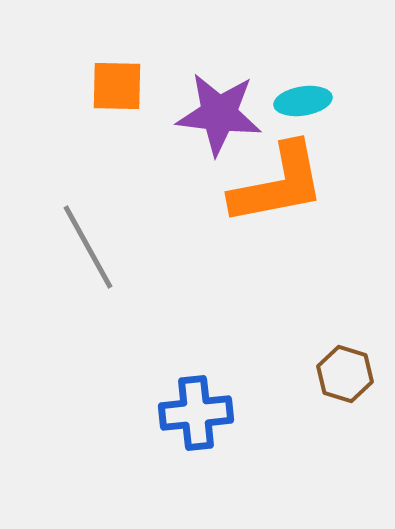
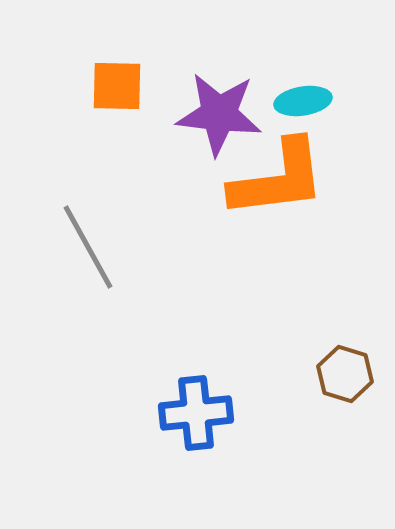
orange L-shape: moved 5 px up; rotated 4 degrees clockwise
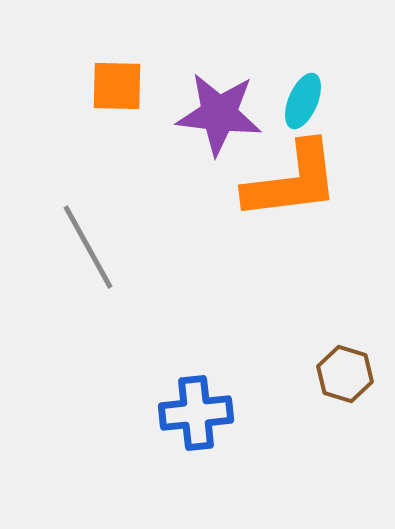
cyan ellipse: rotated 58 degrees counterclockwise
orange L-shape: moved 14 px right, 2 px down
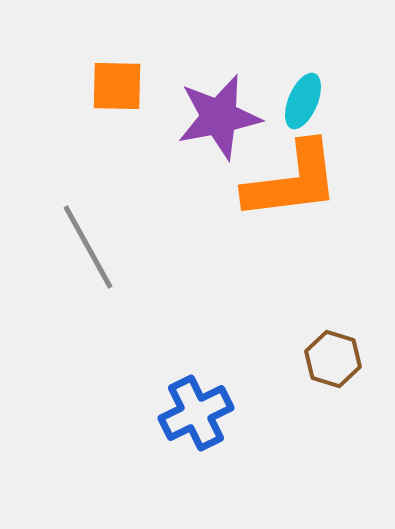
purple star: moved 3 px down; rotated 18 degrees counterclockwise
brown hexagon: moved 12 px left, 15 px up
blue cross: rotated 20 degrees counterclockwise
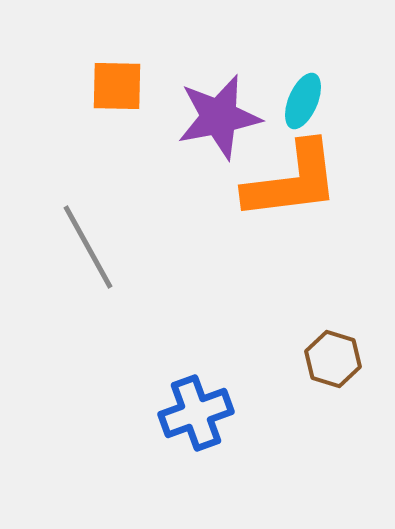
blue cross: rotated 6 degrees clockwise
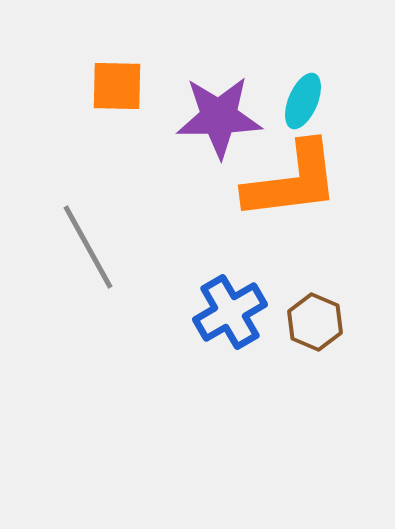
purple star: rotated 10 degrees clockwise
brown hexagon: moved 18 px left, 37 px up; rotated 6 degrees clockwise
blue cross: moved 34 px right, 101 px up; rotated 10 degrees counterclockwise
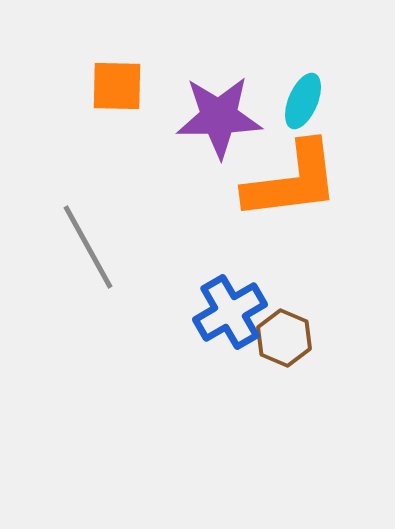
brown hexagon: moved 31 px left, 16 px down
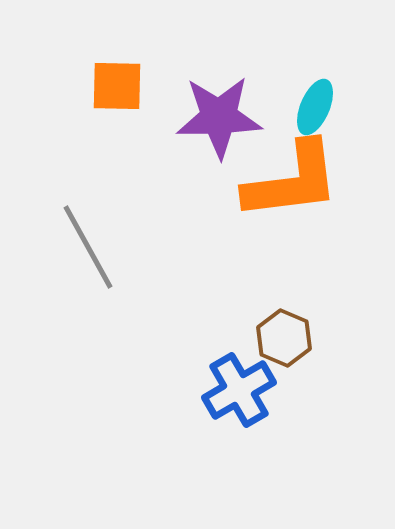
cyan ellipse: moved 12 px right, 6 px down
blue cross: moved 9 px right, 78 px down
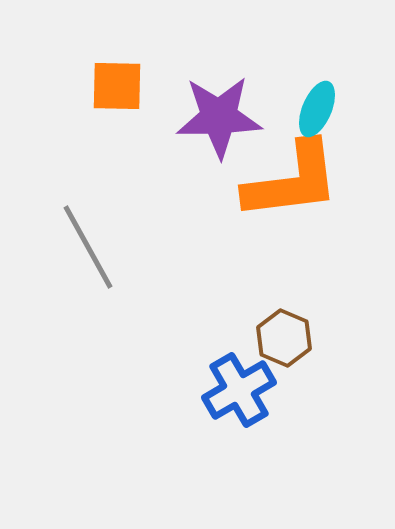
cyan ellipse: moved 2 px right, 2 px down
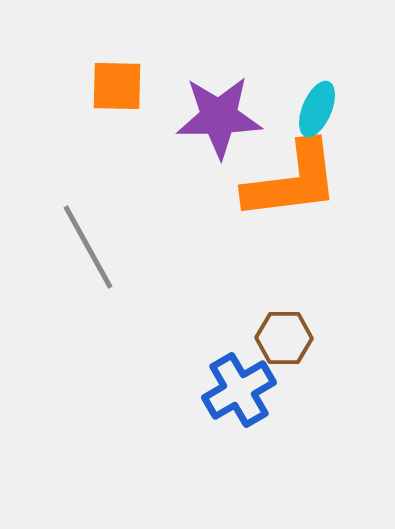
brown hexagon: rotated 22 degrees counterclockwise
